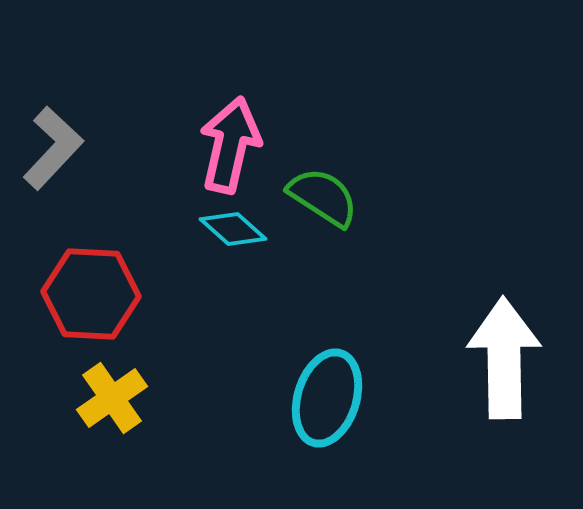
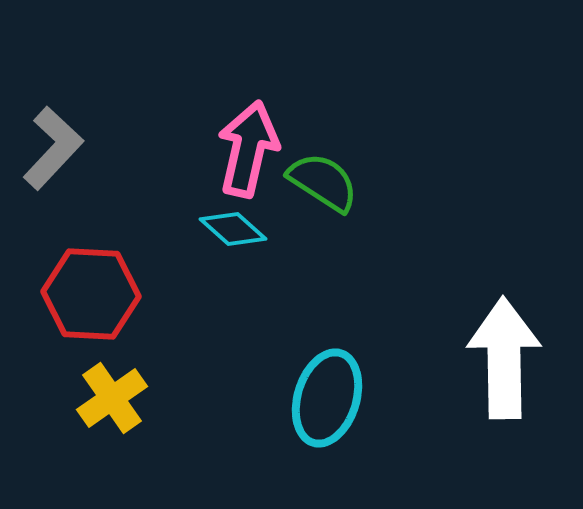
pink arrow: moved 18 px right, 4 px down
green semicircle: moved 15 px up
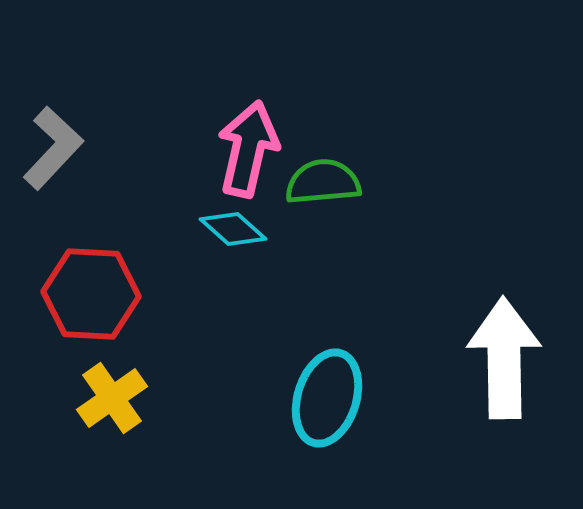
green semicircle: rotated 38 degrees counterclockwise
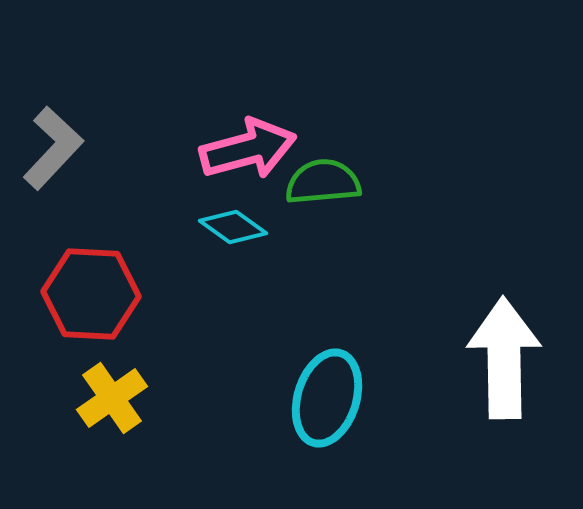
pink arrow: rotated 62 degrees clockwise
cyan diamond: moved 2 px up; rotated 6 degrees counterclockwise
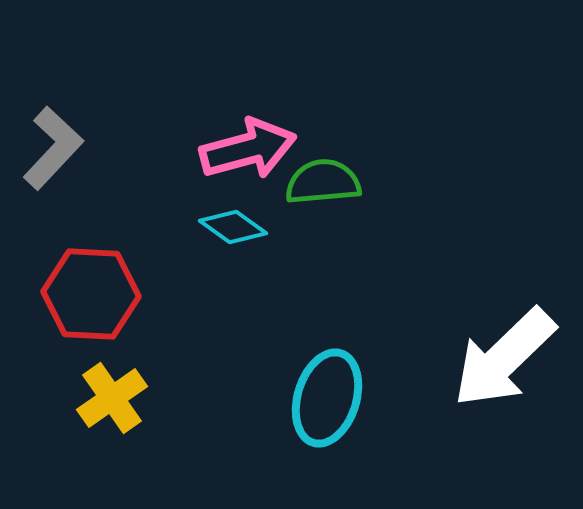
white arrow: rotated 133 degrees counterclockwise
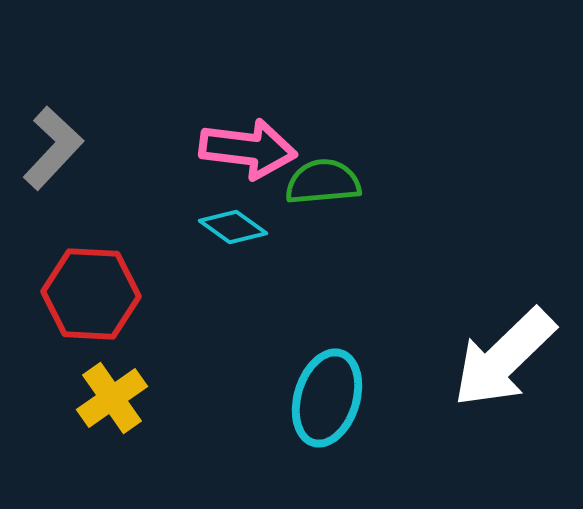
pink arrow: rotated 22 degrees clockwise
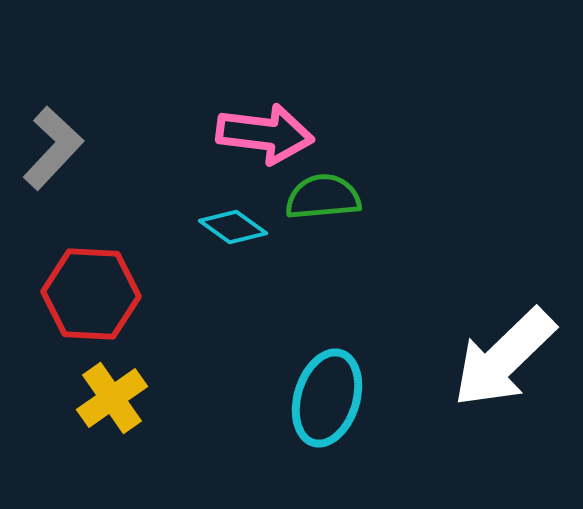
pink arrow: moved 17 px right, 15 px up
green semicircle: moved 15 px down
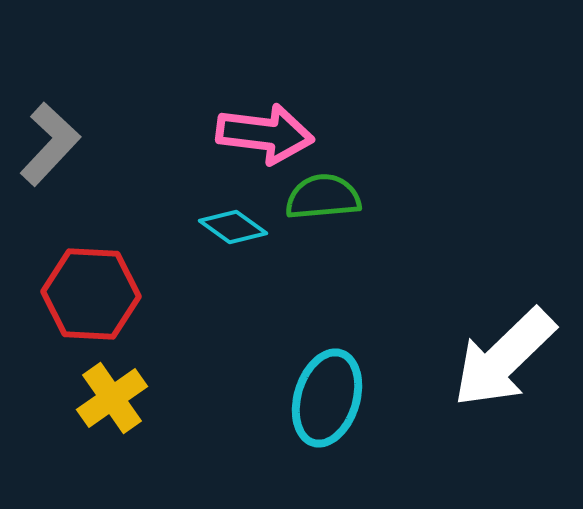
gray L-shape: moved 3 px left, 4 px up
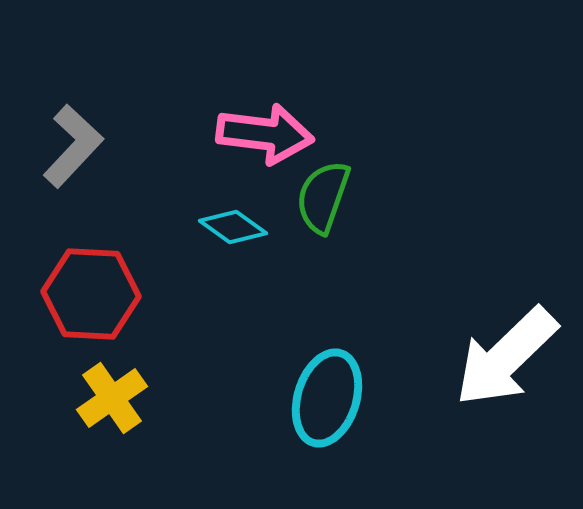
gray L-shape: moved 23 px right, 2 px down
green semicircle: rotated 66 degrees counterclockwise
white arrow: moved 2 px right, 1 px up
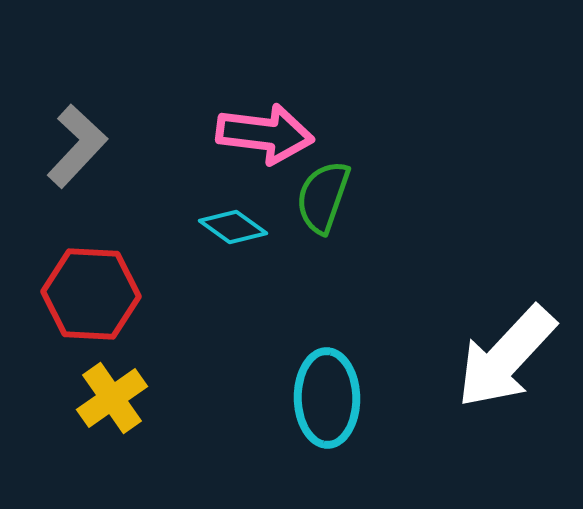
gray L-shape: moved 4 px right
white arrow: rotated 3 degrees counterclockwise
cyan ellipse: rotated 18 degrees counterclockwise
